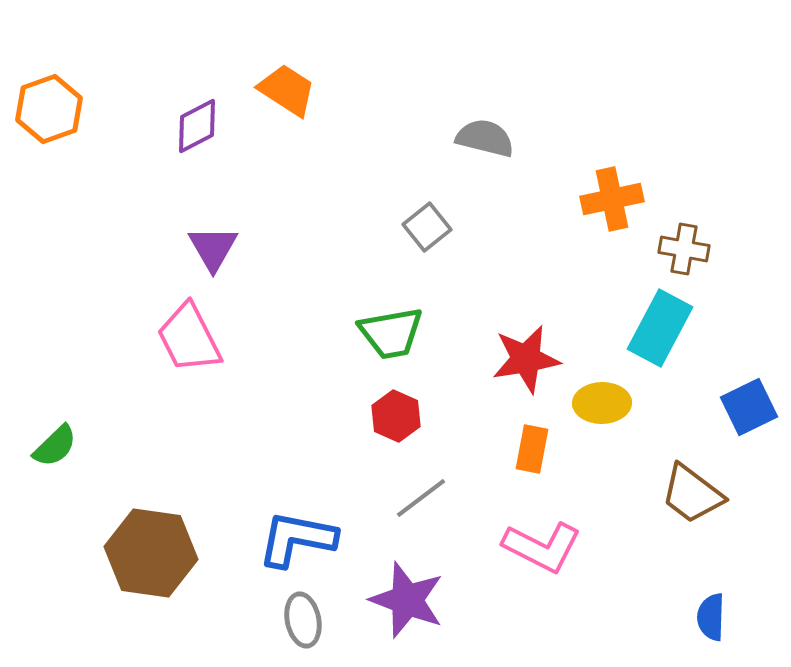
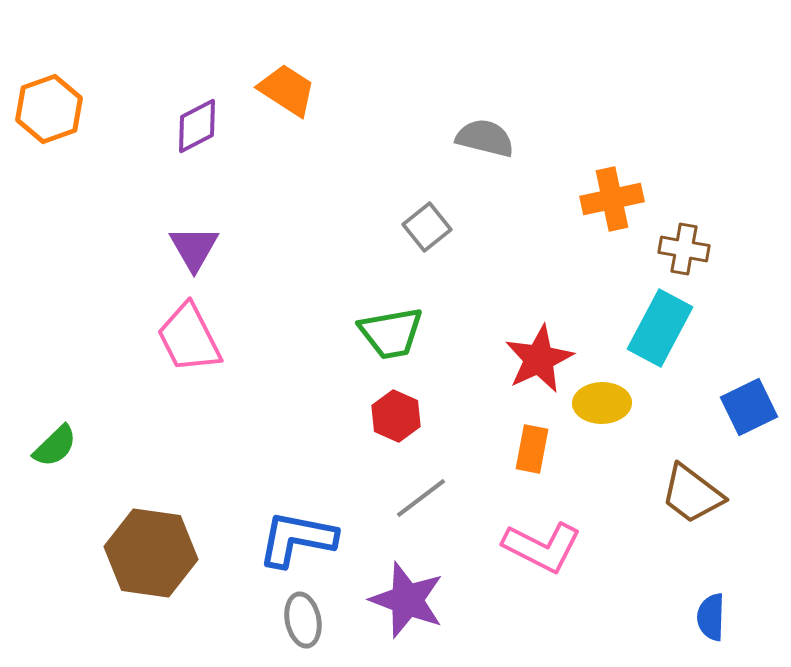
purple triangle: moved 19 px left
red star: moved 13 px right; rotated 16 degrees counterclockwise
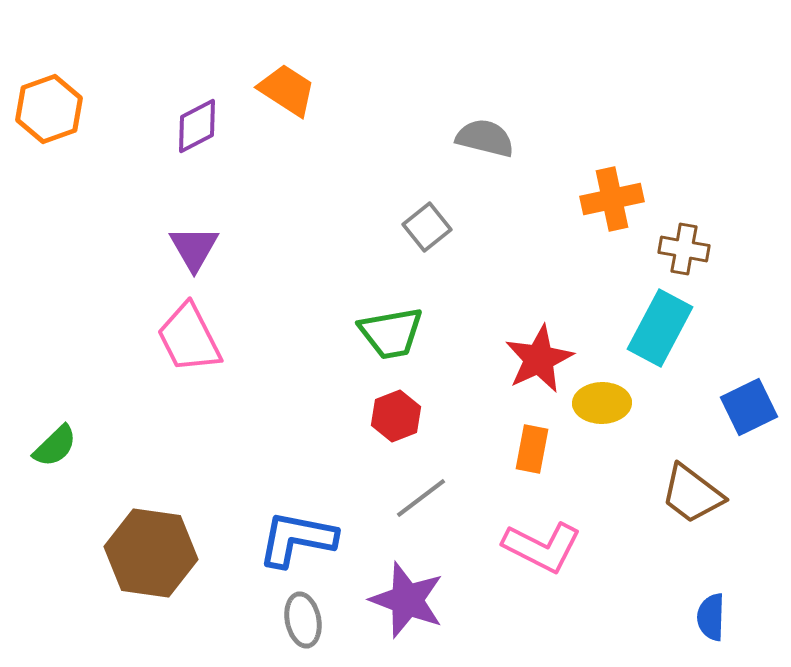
red hexagon: rotated 15 degrees clockwise
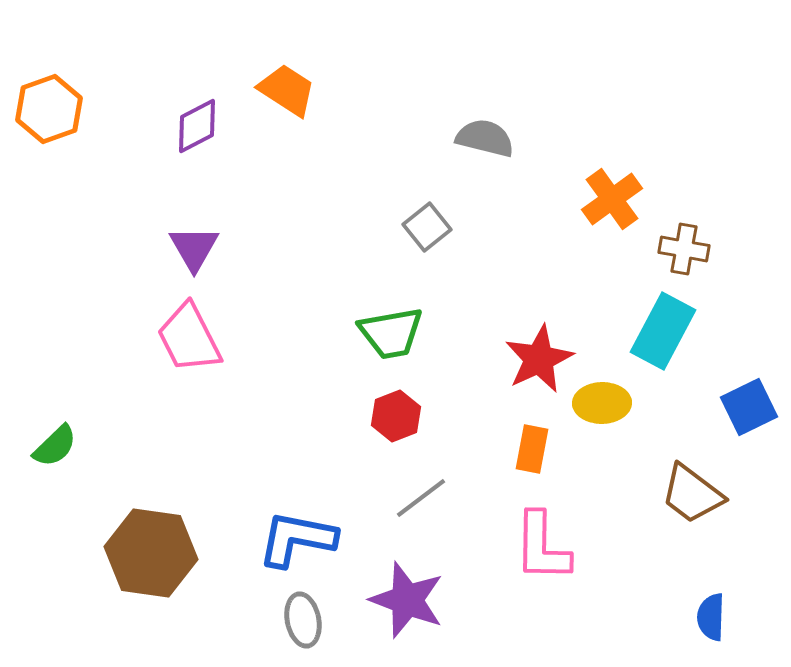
orange cross: rotated 24 degrees counterclockwise
cyan rectangle: moved 3 px right, 3 px down
pink L-shape: rotated 64 degrees clockwise
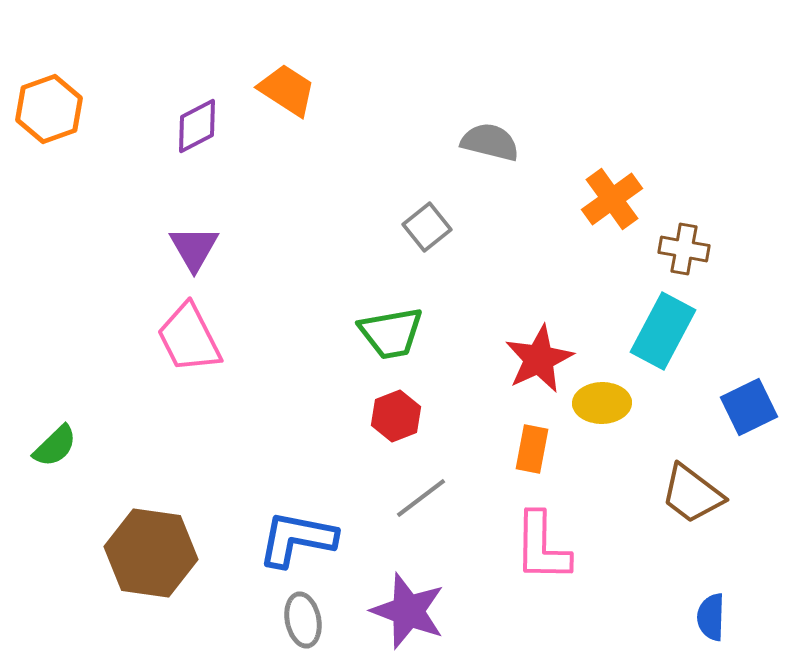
gray semicircle: moved 5 px right, 4 px down
purple star: moved 1 px right, 11 px down
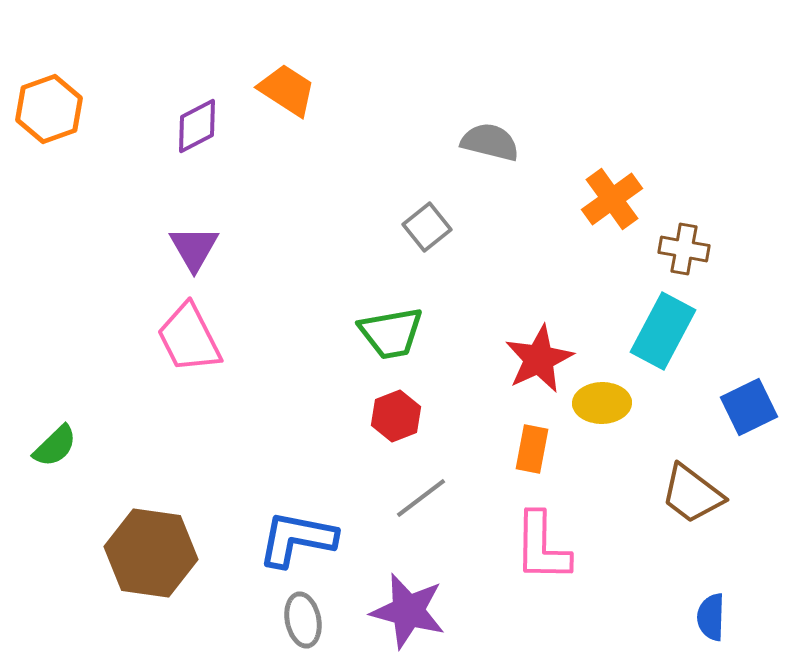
purple star: rotated 6 degrees counterclockwise
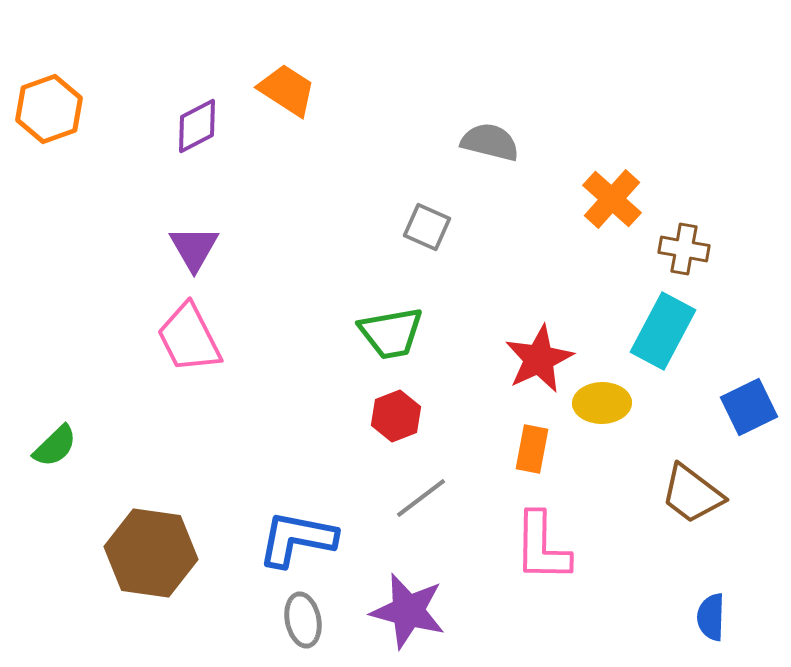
orange cross: rotated 12 degrees counterclockwise
gray square: rotated 27 degrees counterclockwise
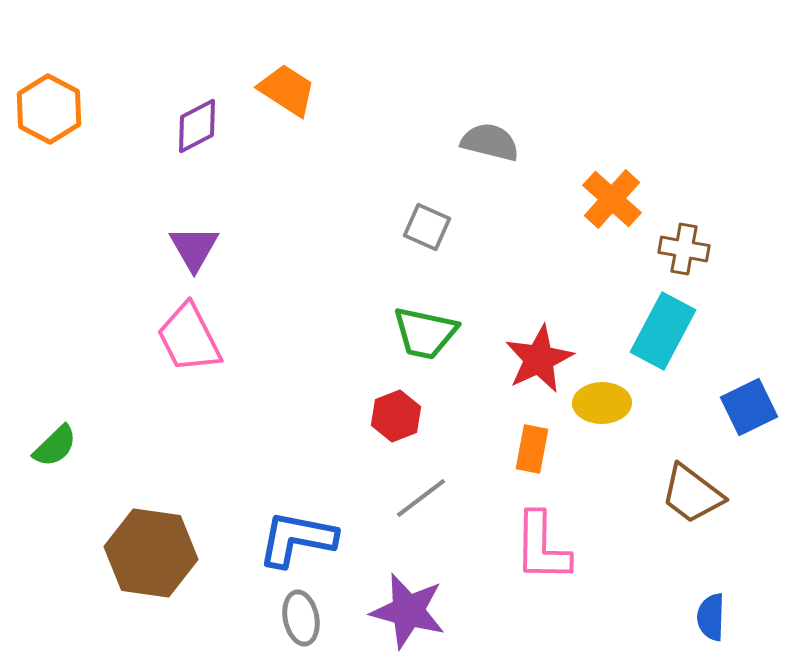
orange hexagon: rotated 12 degrees counterclockwise
green trapezoid: moved 34 px right; rotated 22 degrees clockwise
gray ellipse: moved 2 px left, 2 px up
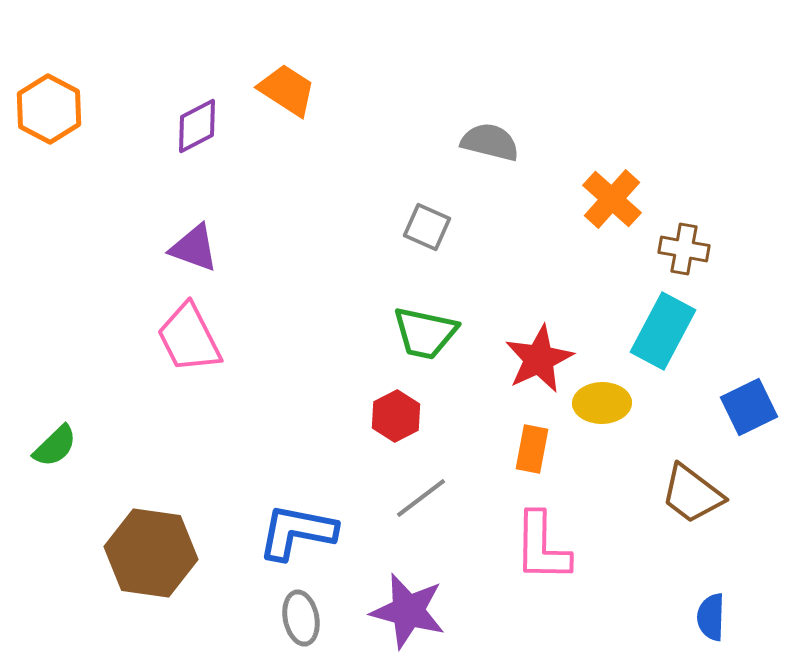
purple triangle: rotated 40 degrees counterclockwise
red hexagon: rotated 6 degrees counterclockwise
blue L-shape: moved 7 px up
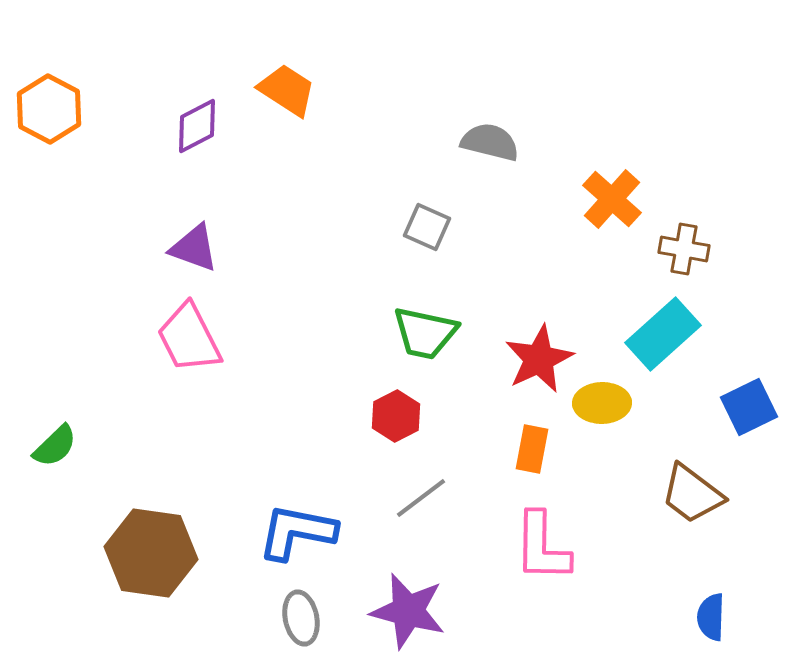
cyan rectangle: moved 3 px down; rotated 20 degrees clockwise
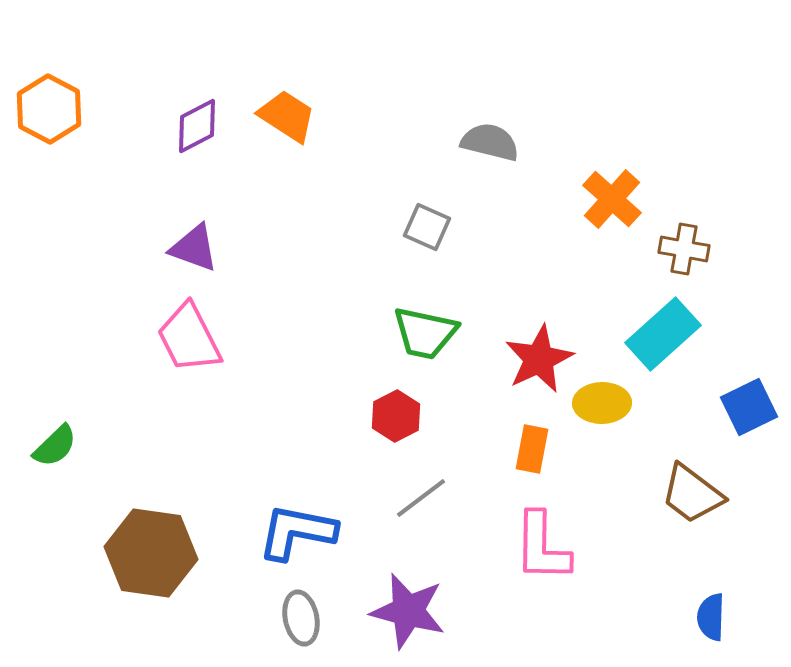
orange trapezoid: moved 26 px down
